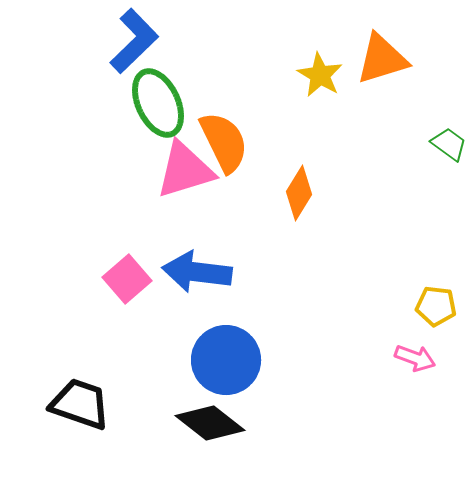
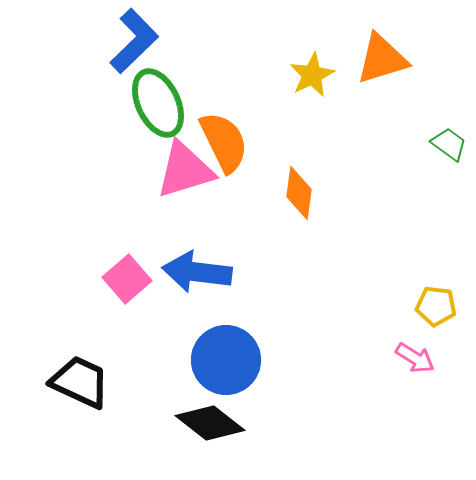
yellow star: moved 8 px left; rotated 15 degrees clockwise
orange diamond: rotated 24 degrees counterclockwise
pink arrow: rotated 12 degrees clockwise
black trapezoid: moved 22 px up; rotated 6 degrees clockwise
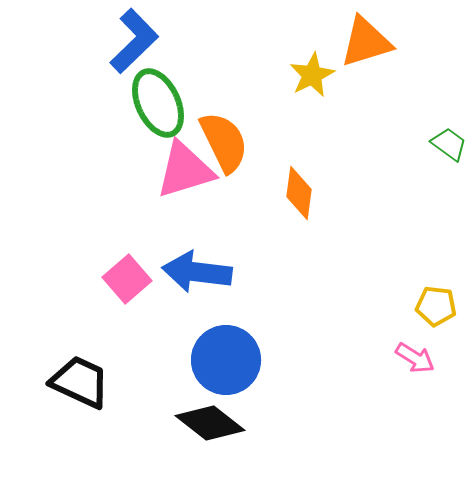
orange triangle: moved 16 px left, 17 px up
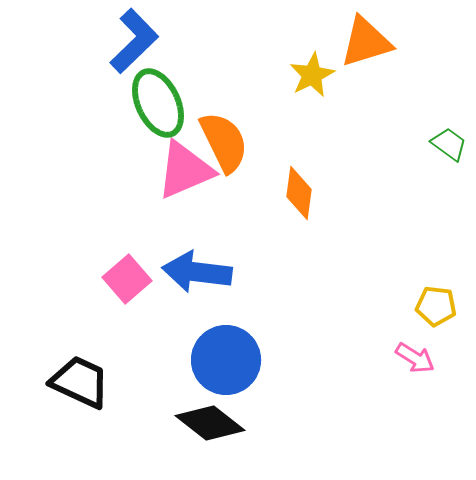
pink triangle: rotated 6 degrees counterclockwise
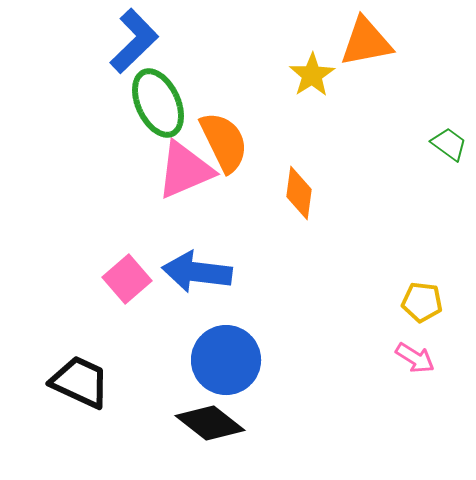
orange triangle: rotated 6 degrees clockwise
yellow star: rotated 6 degrees counterclockwise
yellow pentagon: moved 14 px left, 4 px up
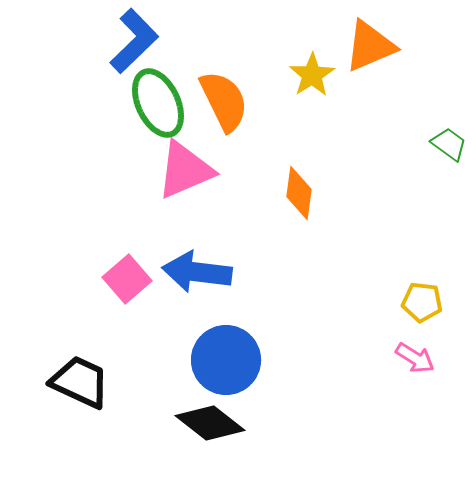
orange triangle: moved 4 px right, 4 px down; rotated 12 degrees counterclockwise
orange semicircle: moved 41 px up
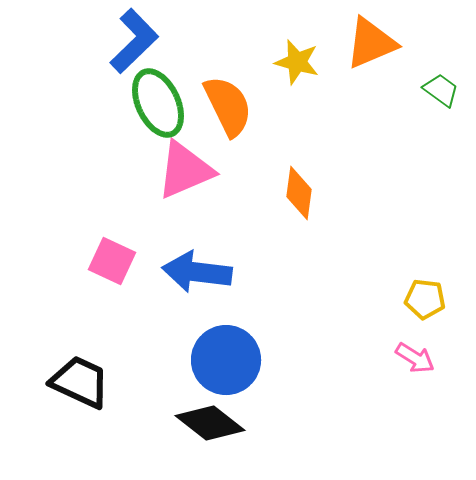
orange triangle: moved 1 px right, 3 px up
yellow star: moved 15 px left, 13 px up; rotated 24 degrees counterclockwise
orange semicircle: moved 4 px right, 5 px down
green trapezoid: moved 8 px left, 54 px up
pink square: moved 15 px left, 18 px up; rotated 24 degrees counterclockwise
yellow pentagon: moved 3 px right, 3 px up
